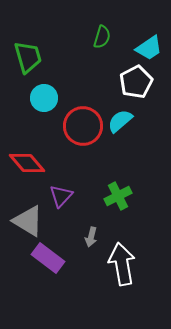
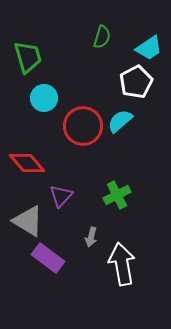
green cross: moved 1 px left, 1 px up
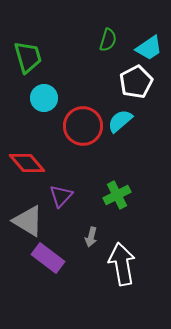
green semicircle: moved 6 px right, 3 px down
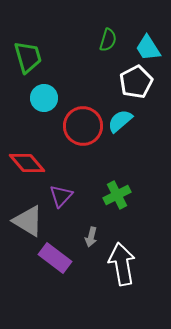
cyan trapezoid: moved 1 px left; rotated 92 degrees clockwise
purple rectangle: moved 7 px right
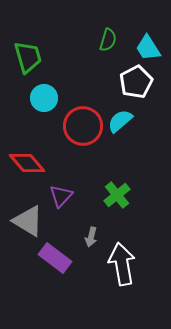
green cross: rotated 12 degrees counterclockwise
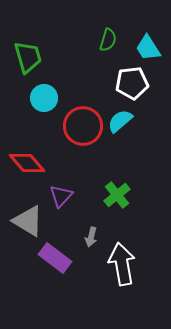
white pentagon: moved 4 px left, 1 px down; rotated 20 degrees clockwise
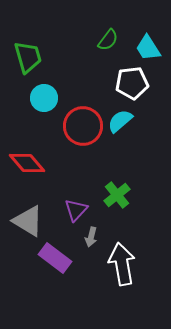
green semicircle: rotated 20 degrees clockwise
purple triangle: moved 15 px right, 14 px down
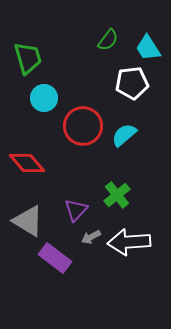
green trapezoid: moved 1 px down
cyan semicircle: moved 4 px right, 14 px down
gray arrow: rotated 48 degrees clockwise
white arrow: moved 7 px right, 22 px up; rotated 84 degrees counterclockwise
